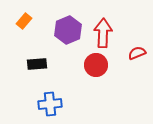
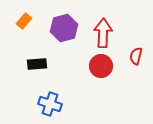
purple hexagon: moved 4 px left, 2 px up; rotated 8 degrees clockwise
red semicircle: moved 1 px left, 3 px down; rotated 54 degrees counterclockwise
red circle: moved 5 px right, 1 px down
blue cross: rotated 25 degrees clockwise
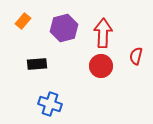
orange rectangle: moved 1 px left
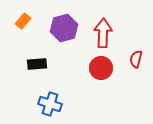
red semicircle: moved 3 px down
red circle: moved 2 px down
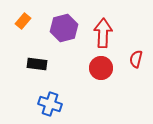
black rectangle: rotated 12 degrees clockwise
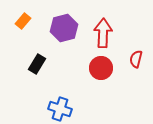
black rectangle: rotated 66 degrees counterclockwise
blue cross: moved 10 px right, 5 px down
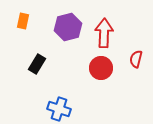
orange rectangle: rotated 28 degrees counterclockwise
purple hexagon: moved 4 px right, 1 px up
red arrow: moved 1 px right
blue cross: moved 1 px left
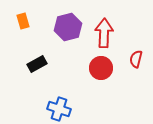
orange rectangle: rotated 28 degrees counterclockwise
black rectangle: rotated 30 degrees clockwise
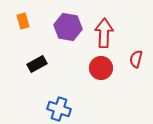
purple hexagon: rotated 24 degrees clockwise
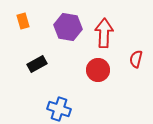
red circle: moved 3 px left, 2 px down
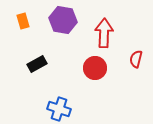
purple hexagon: moved 5 px left, 7 px up
red circle: moved 3 px left, 2 px up
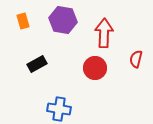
blue cross: rotated 10 degrees counterclockwise
